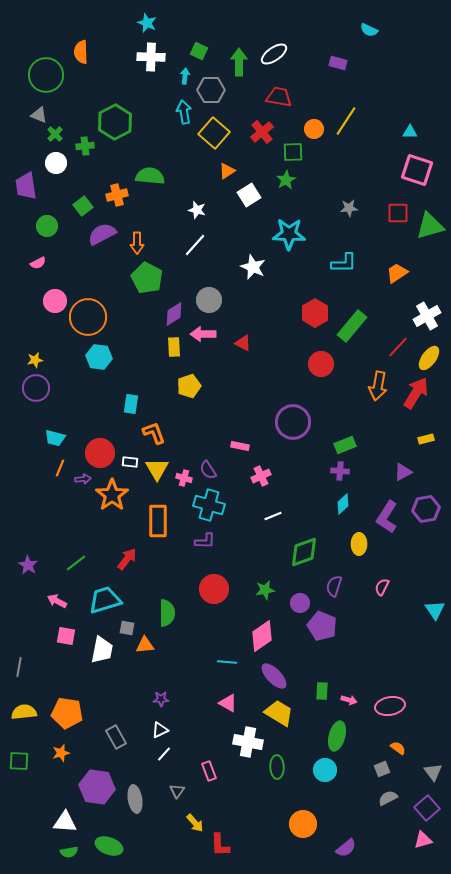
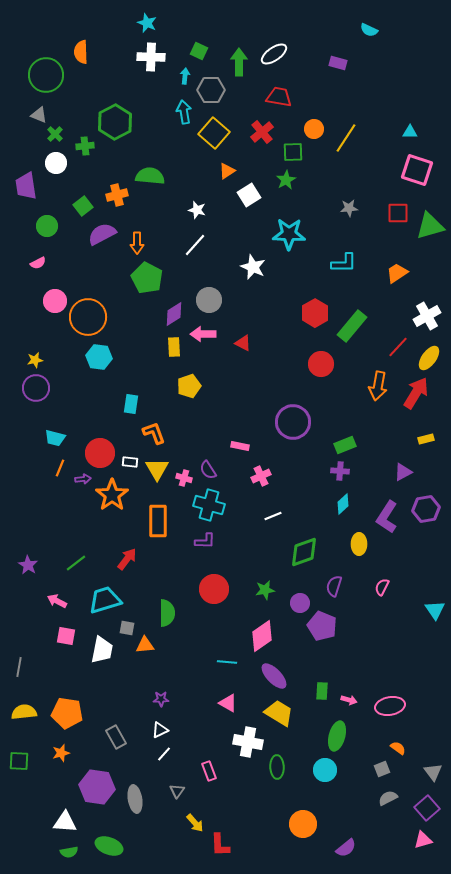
yellow line at (346, 121): moved 17 px down
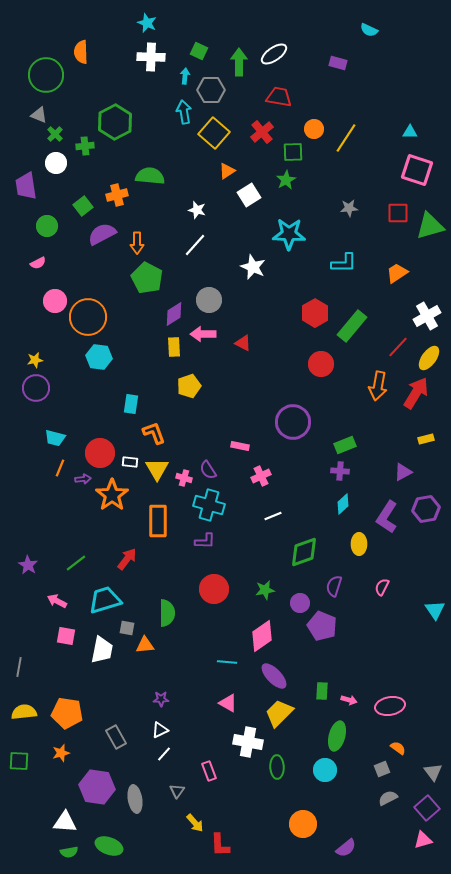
yellow trapezoid at (279, 713): rotated 76 degrees counterclockwise
